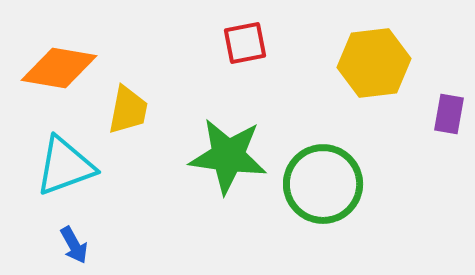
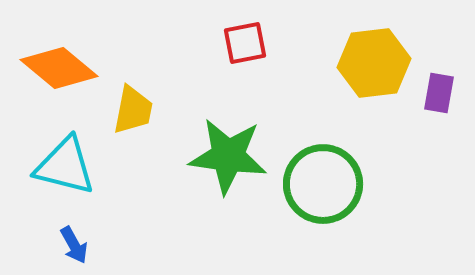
orange diamond: rotated 30 degrees clockwise
yellow trapezoid: moved 5 px right
purple rectangle: moved 10 px left, 21 px up
cyan triangle: rotated 34 degrees clockwise
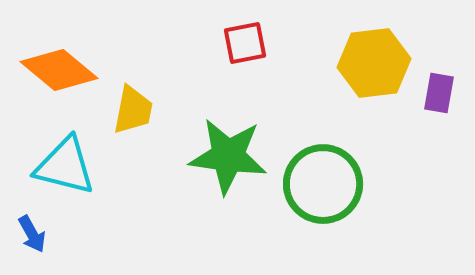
orange diamond: moved 2 px down
blue arrow: moved 42 px left, 11 px up
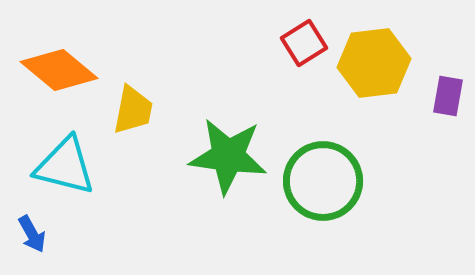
red square: moved 59 px right; rotated 21 degrees counterclockwise
purple rectangle: moved 9 px right, 3 px down
green circle: moved 3 px up
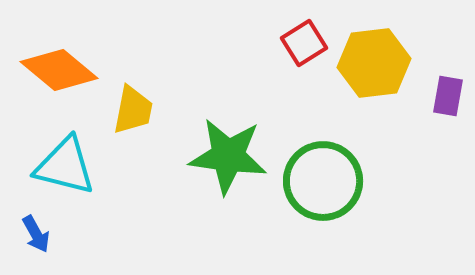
blue arrow: moved 4 px right
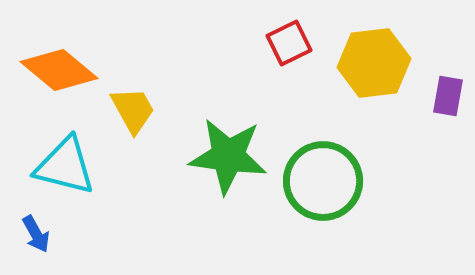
red square: moved 15 px left; rotated 6 degrees clockwise
yellow trapezoid: rotated 40 degrees counterclockwise
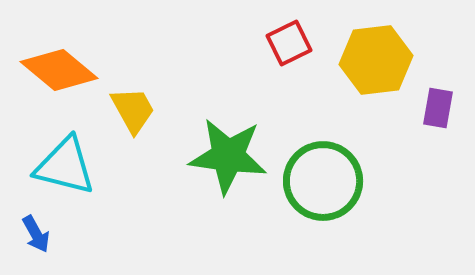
yellow hexagon: moved 2 px right, 3 px up
purple rectangle: moved 10 px left, 12 px down
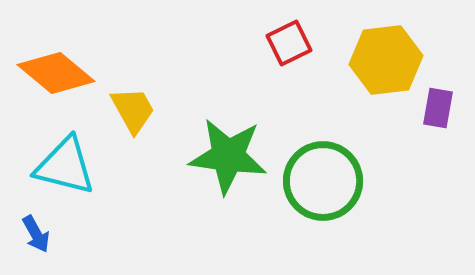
yellow hexagon: moved 10 px right
orange diamond: moved 3 px left, 3 px down
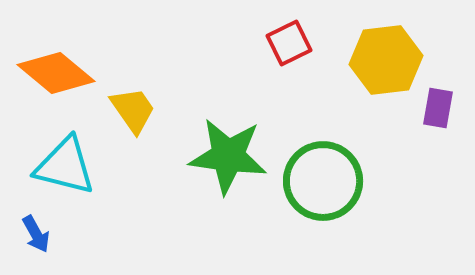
yellow trapezoid: rotated 6 degrees counterclockwise
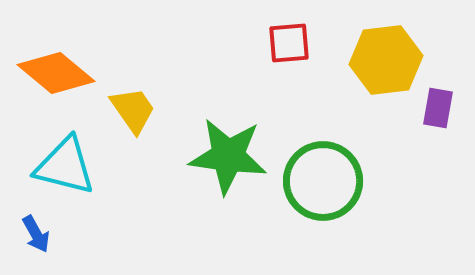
red square: rotated 21 degrees clockwise
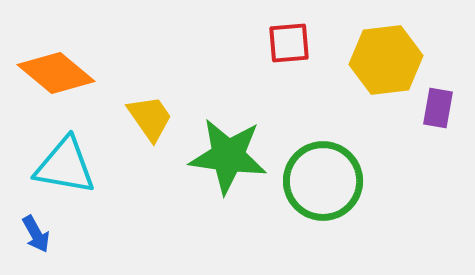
yellow trapezoid: moved 17 px right, 8 px down
cyan triangle: rotated 4 degrees counterclockwise
